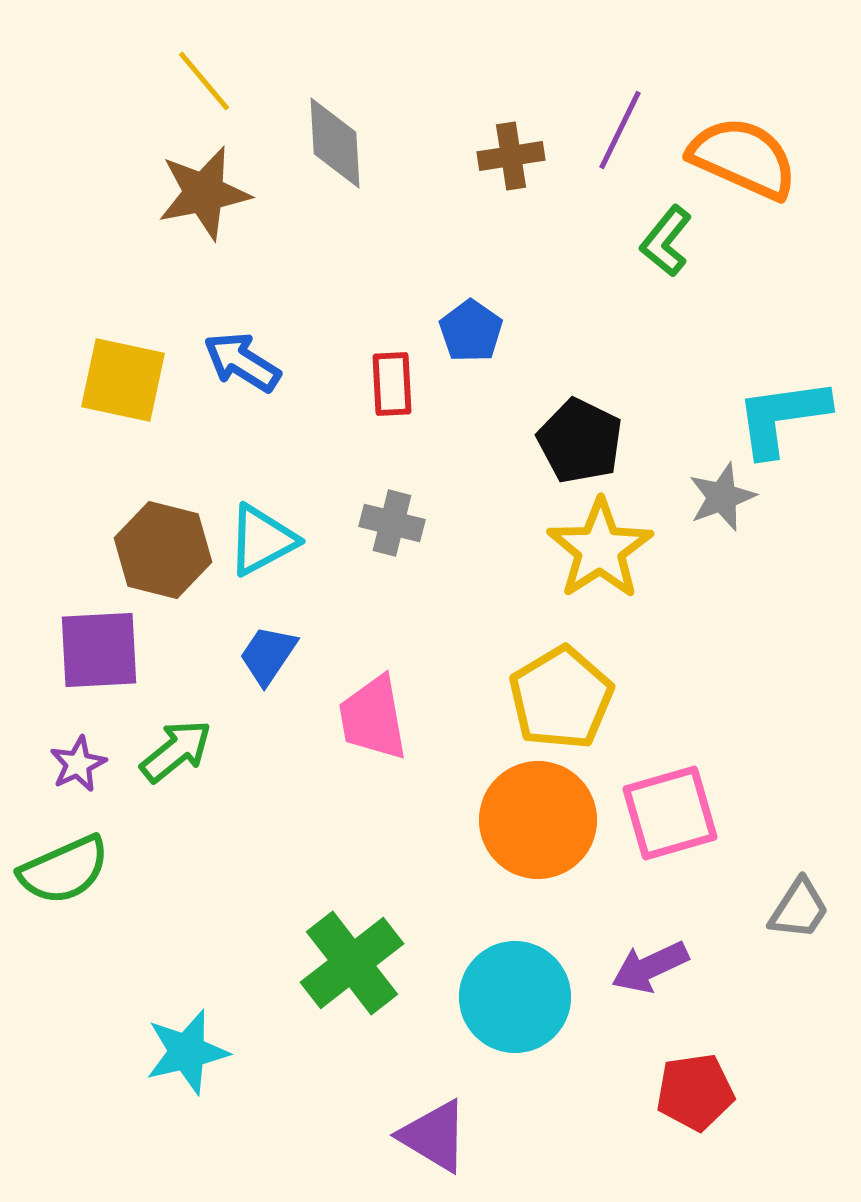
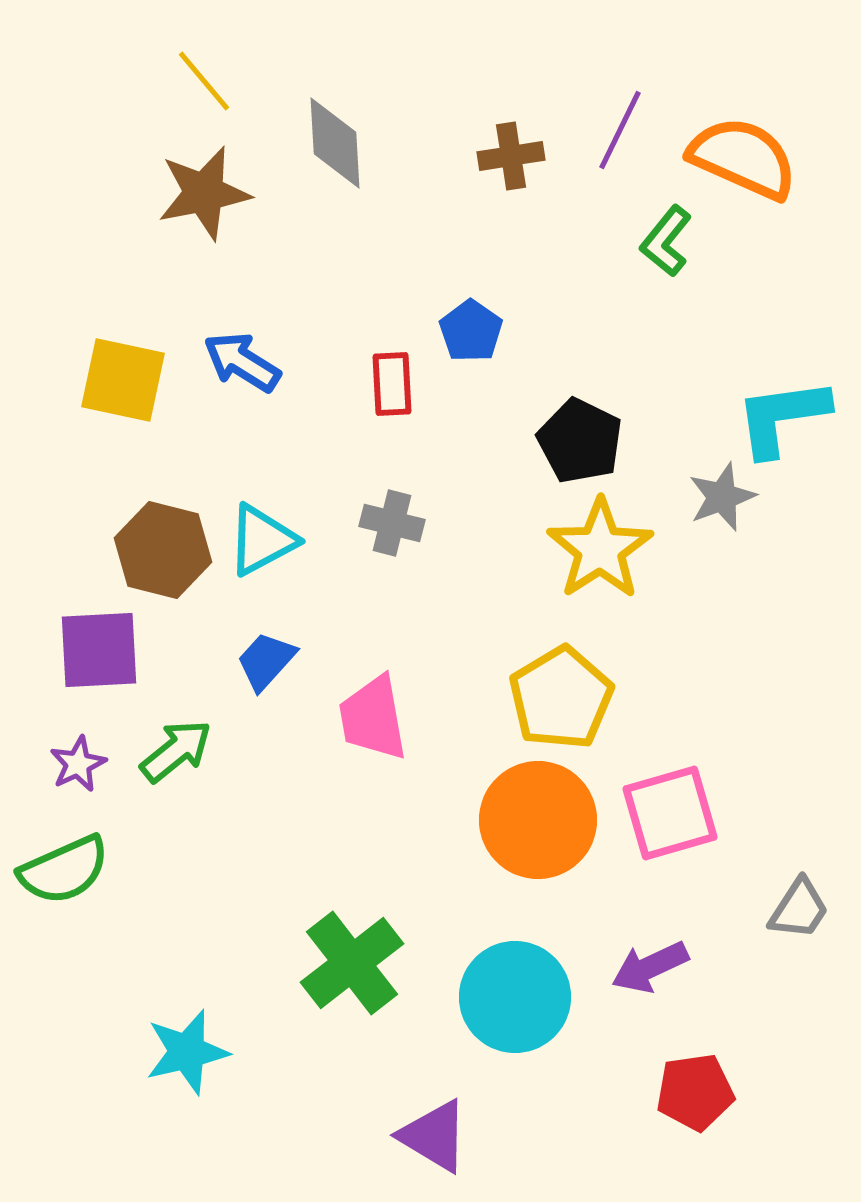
blue trapezoid: moved 2 px left, 6 px down; rotated 8 degrees clockwise
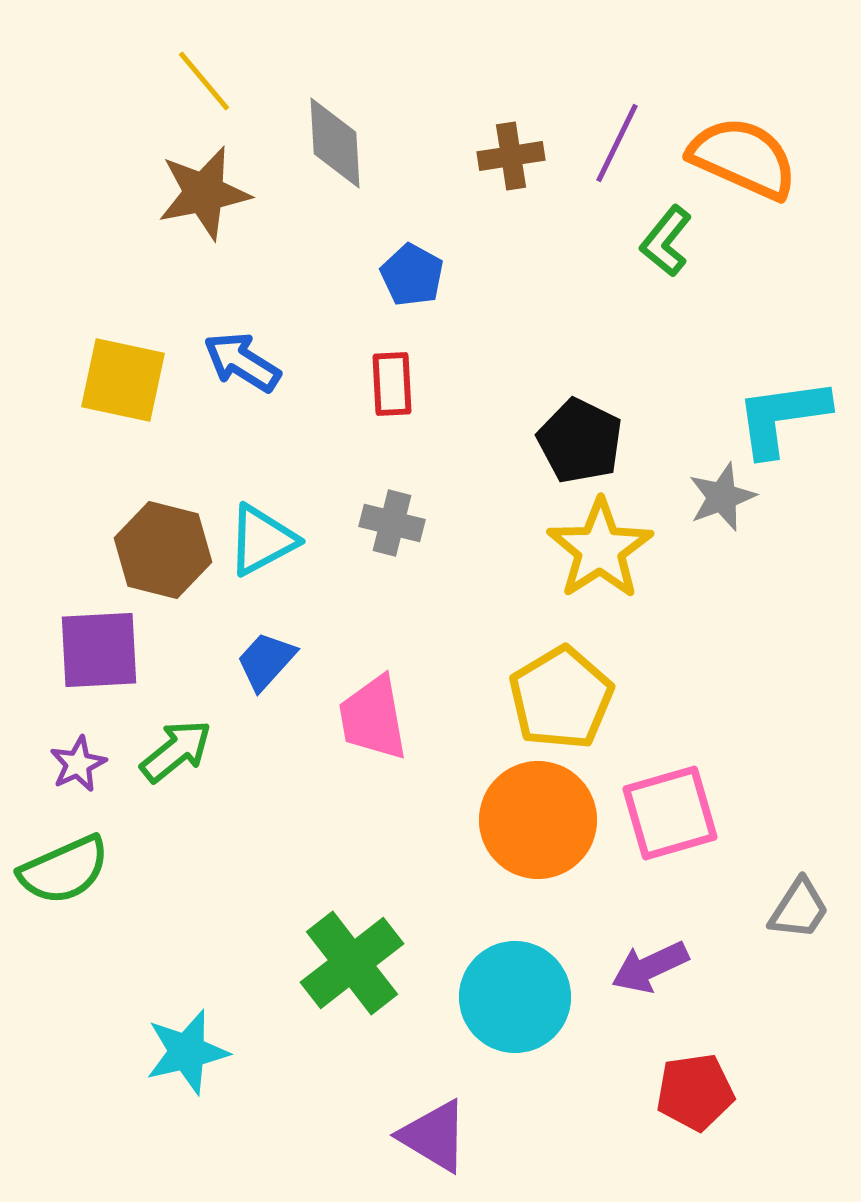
purple line: moved 3 px left, 13 px down
blue pentagon: moved 59 px left, 56 px up; rotated 6 degrees counterclockwise
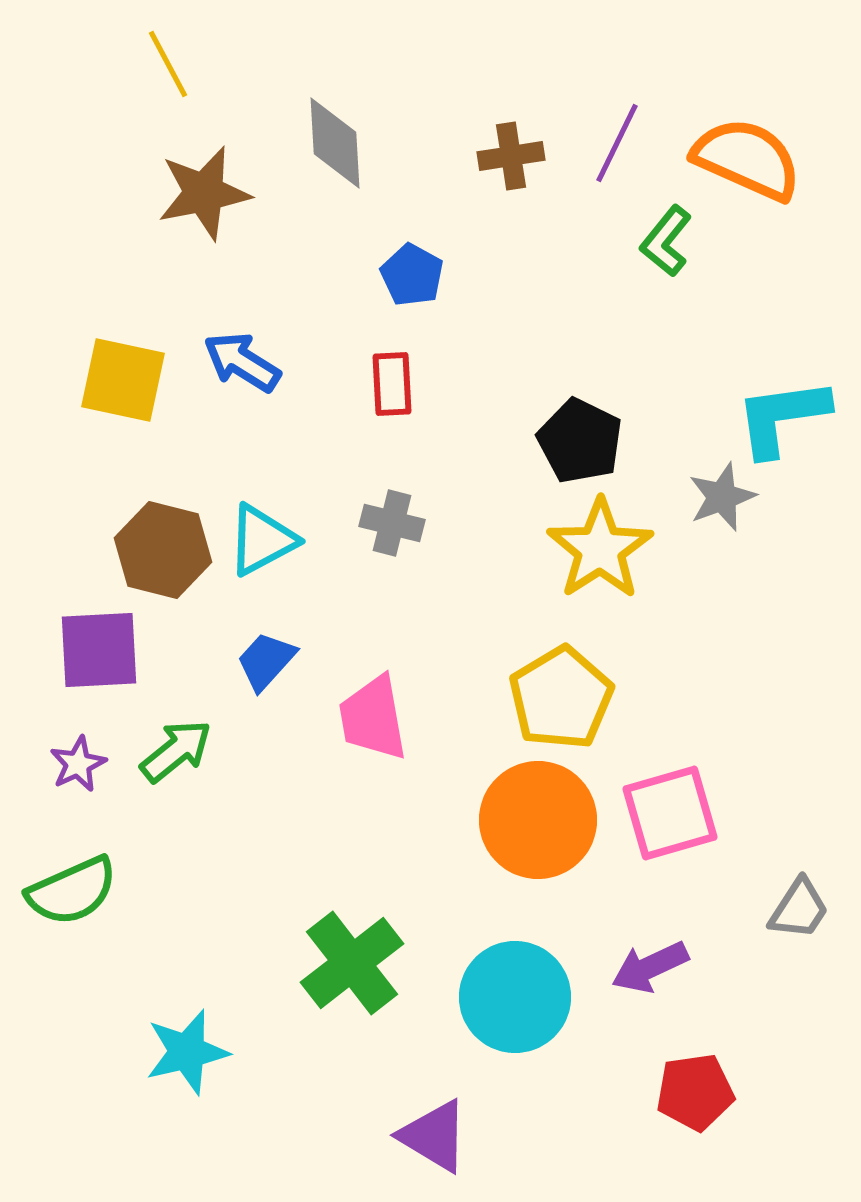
yellow line: moved 36 px left, 17 px up; rotated 12 degrees clockwise
orange semicircle: moved 4 px right, 1 px down
green semicircle: moved 8 px right, 21 px down
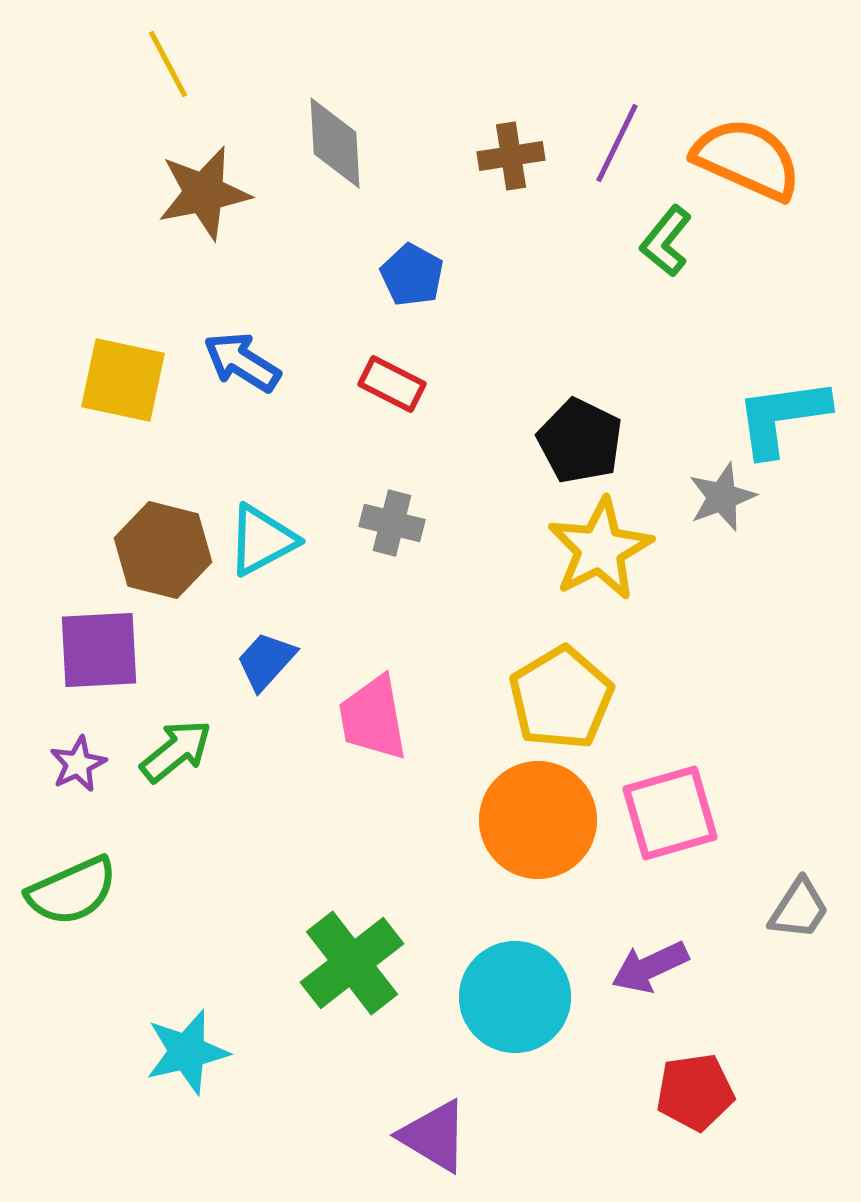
red rectangle: rotated 60 degrees counterclockwise
yellow star: rotated 6 degrees clockwise
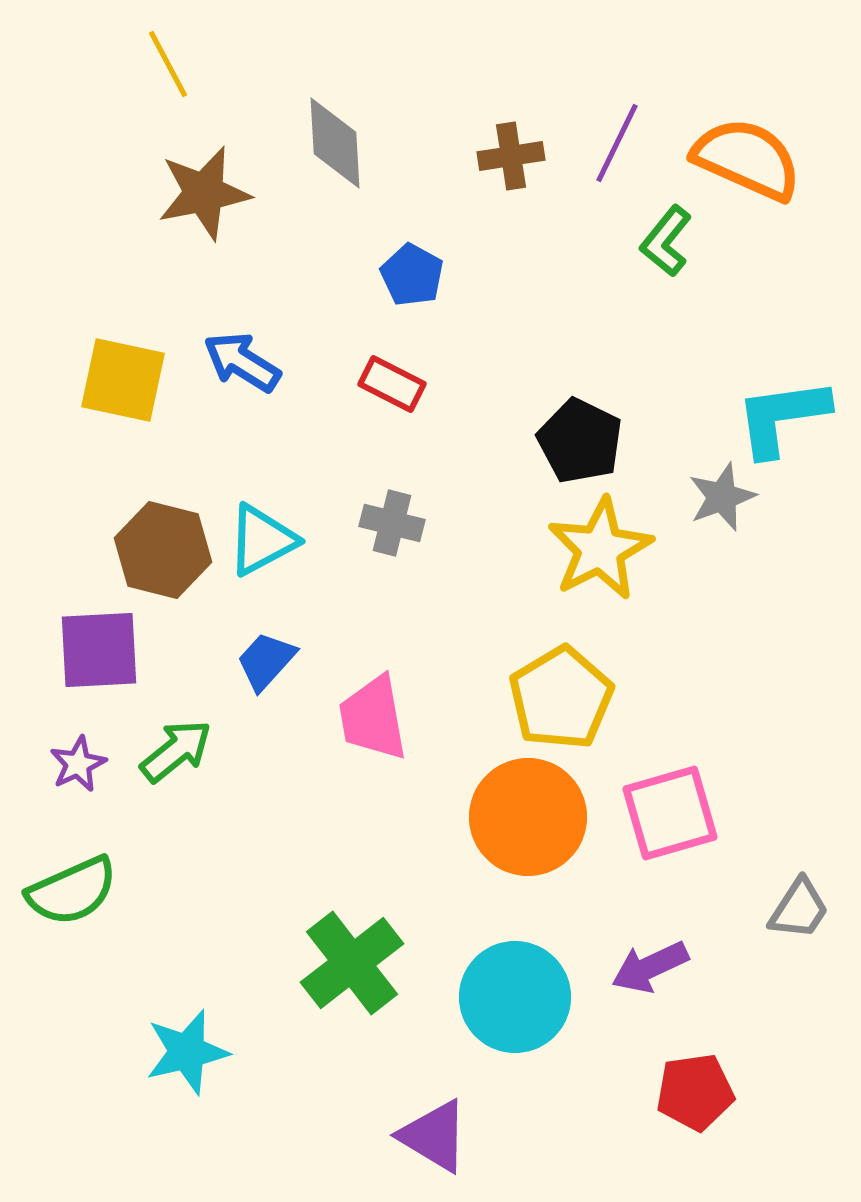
orange circle: moved 10 px left, 3 px up
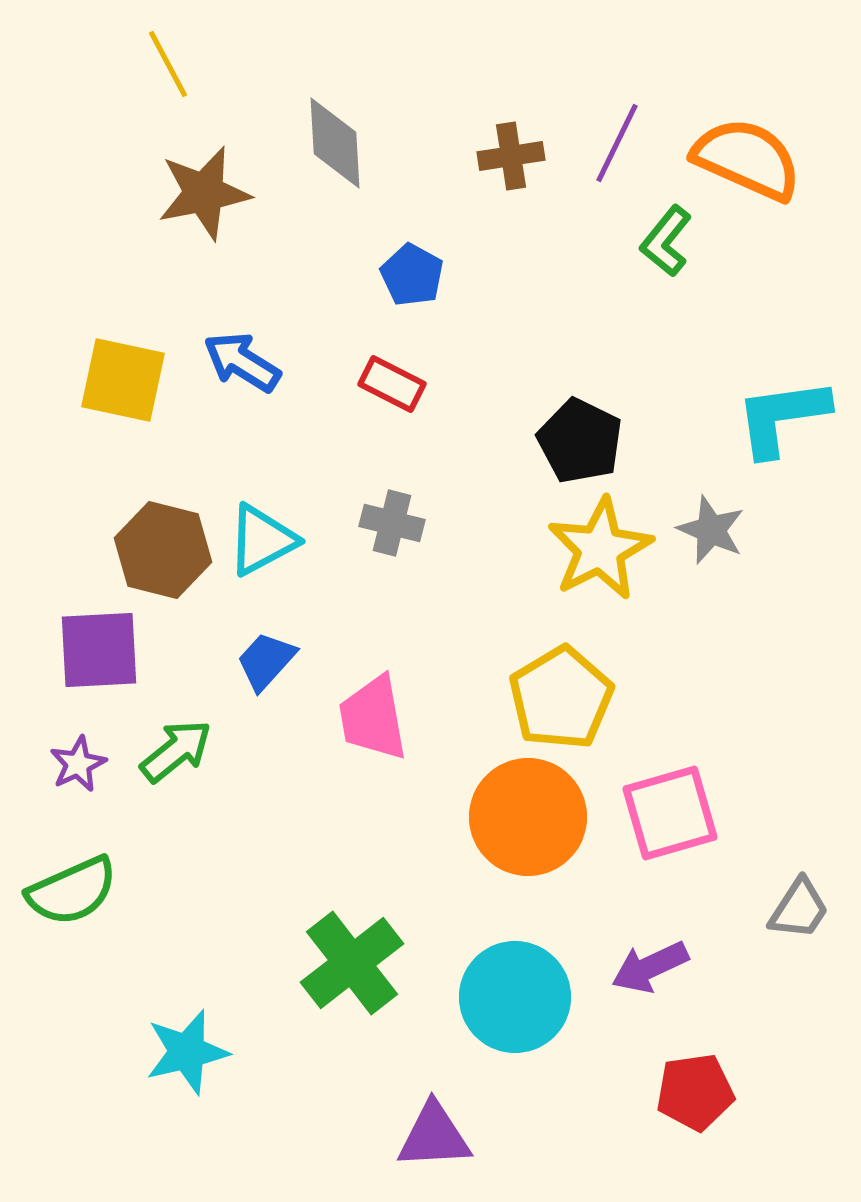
gray star: moved 11 px left, 33 px down; rotated 28 degrees counterclockwise
purple triangle: rotated 34 degrees counterclockwise
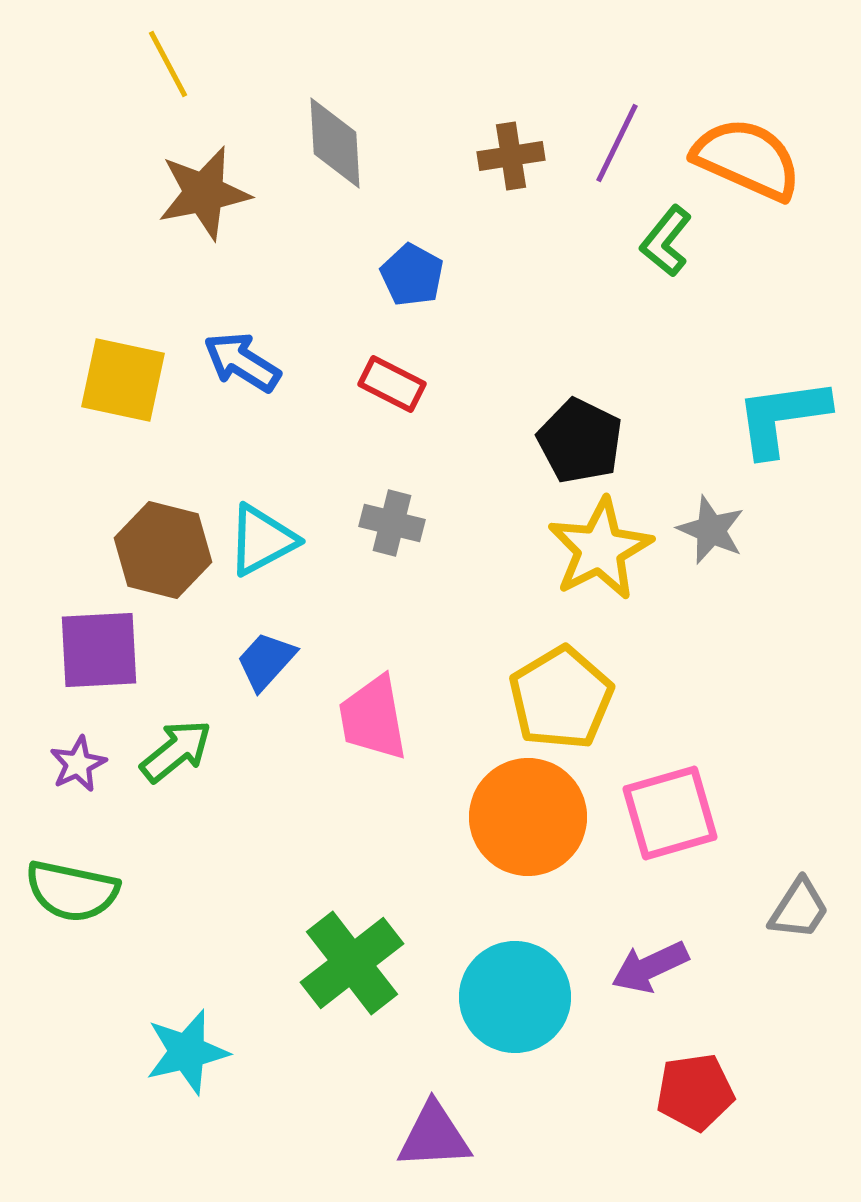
green semicircle: rotated 36 degrees clockwise
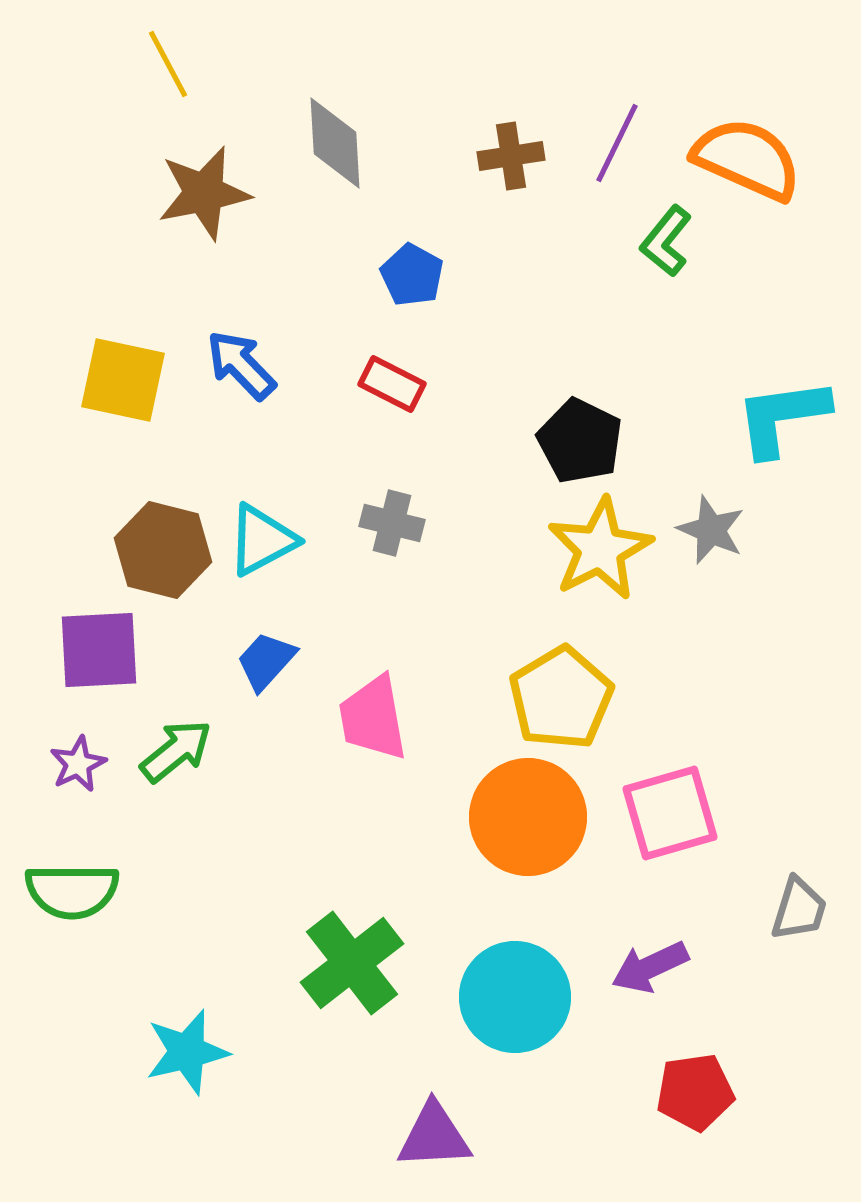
blue arrow: moved 1 px left, 3 px down; rotated 14 degrees clockwise
green semicircle: rotated 12 degrees counterclockwise
gray trapezoid: rotated 16 degrees counterclockwise
